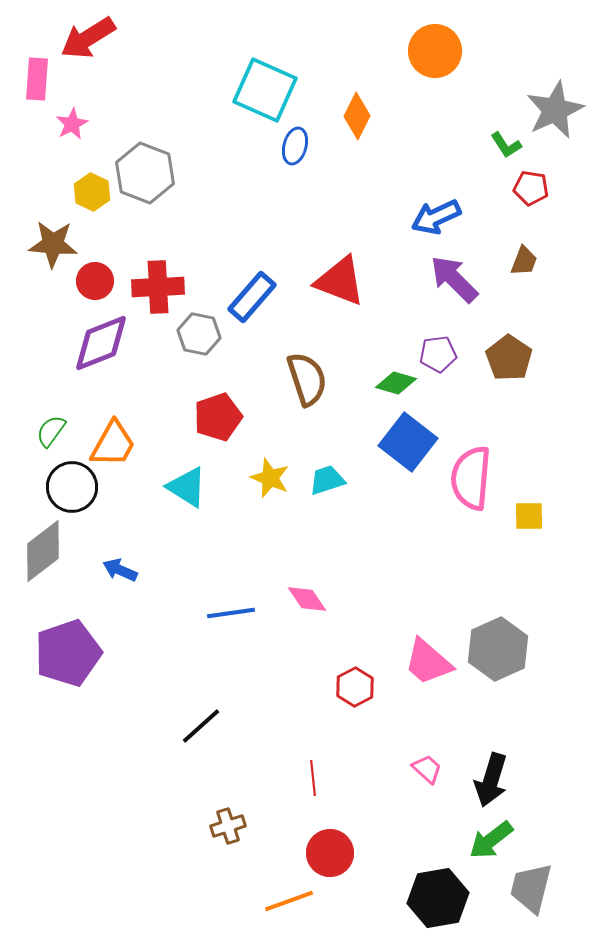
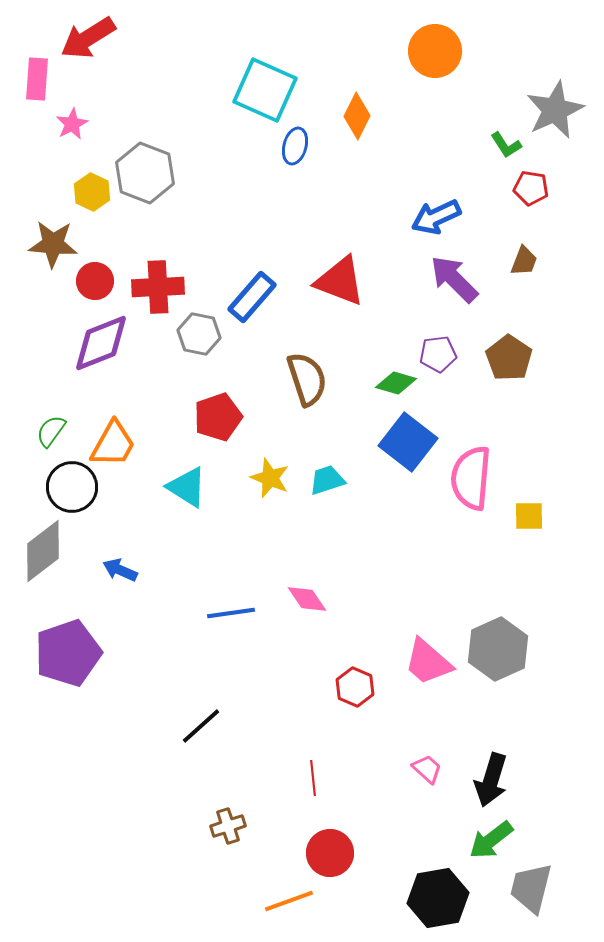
red hexagon at (355, 687): rotated 9 degrees counterclockwise
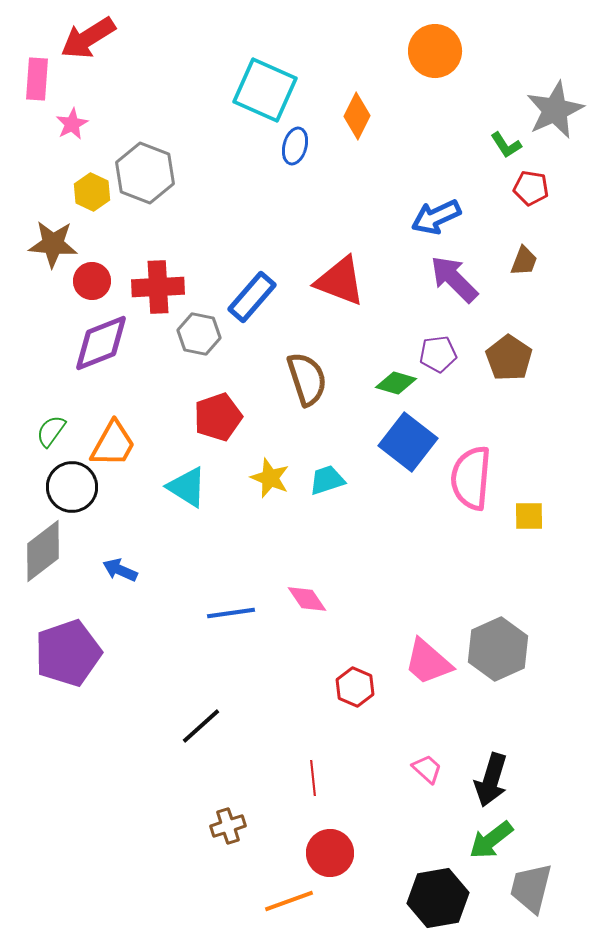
red circle at (95, 281): moved 3 px left
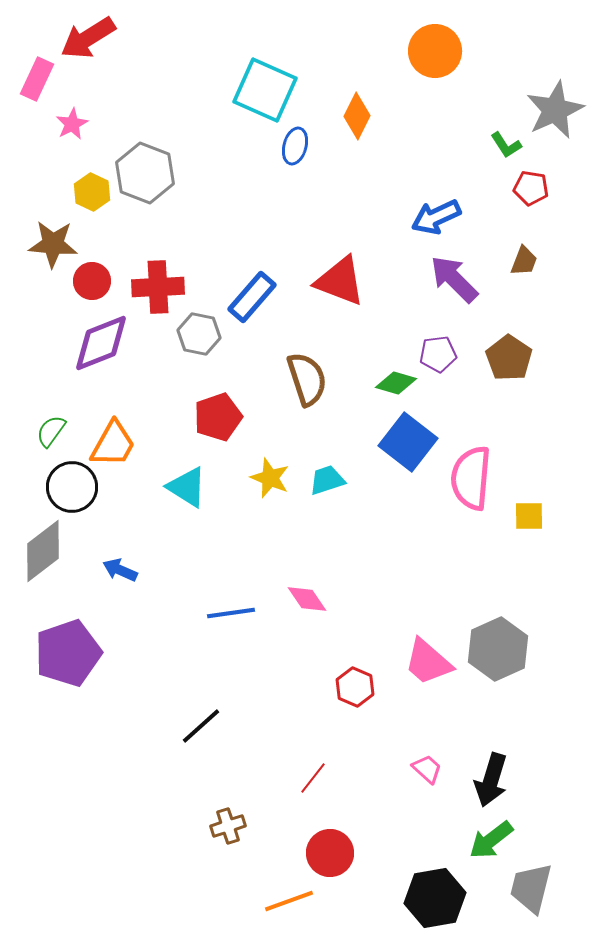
pink rectangle at (37, 79): rotated 21 degrees clockwise
red line at (313, 778): rotated 44 degrees clockwise
black hexagon at (438, 898): moved 3 px left
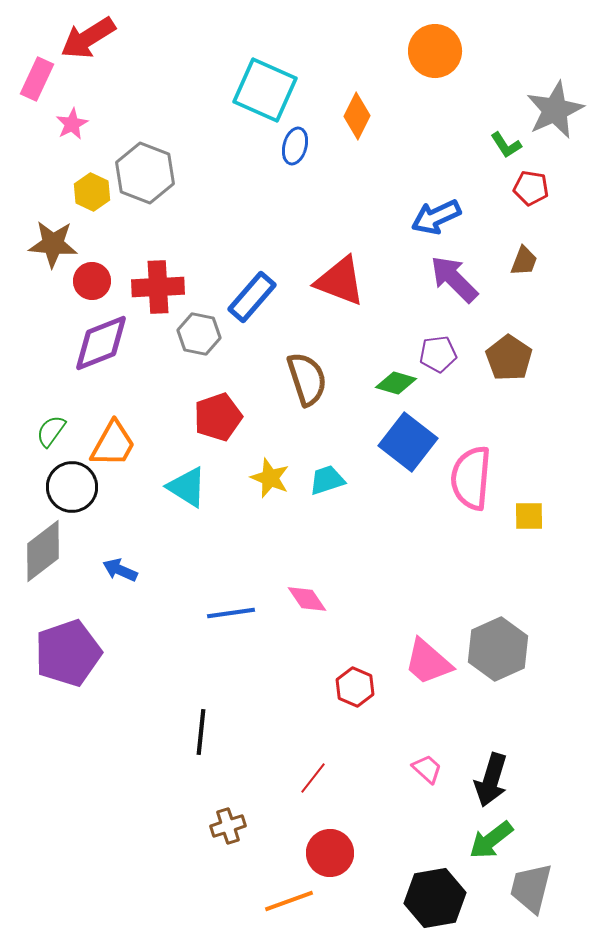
black line at (201, 726): moved 6 px down; rotated 42 degrees counterclockwise
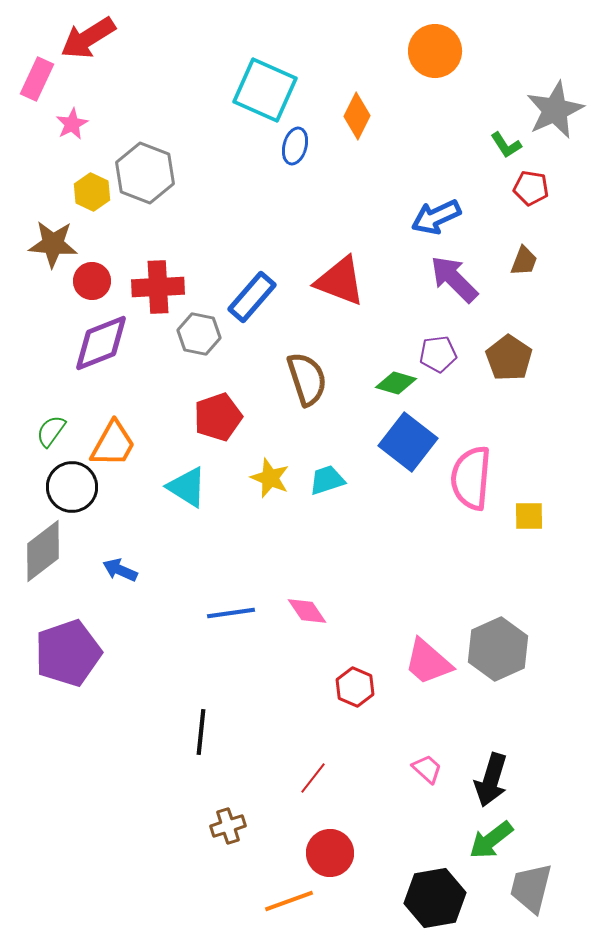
pink diamond at (307, 599): moved 12 px down
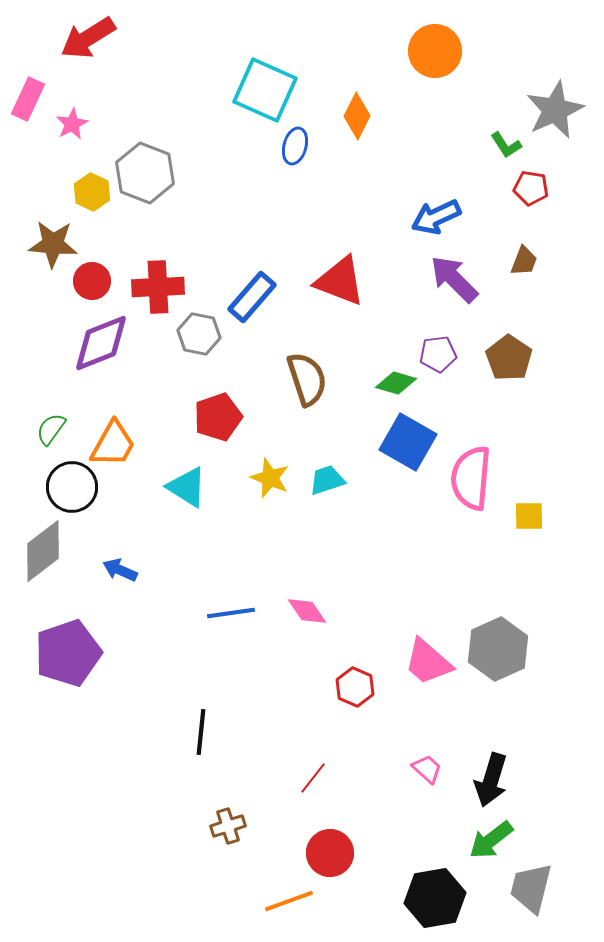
pink rectangle at (37, 79): moved 9 px left, 20 px down
green semicircle at (51, 431): moved 2 px up
blue square at (408, 442): rotated 8 degrees counterclockwise
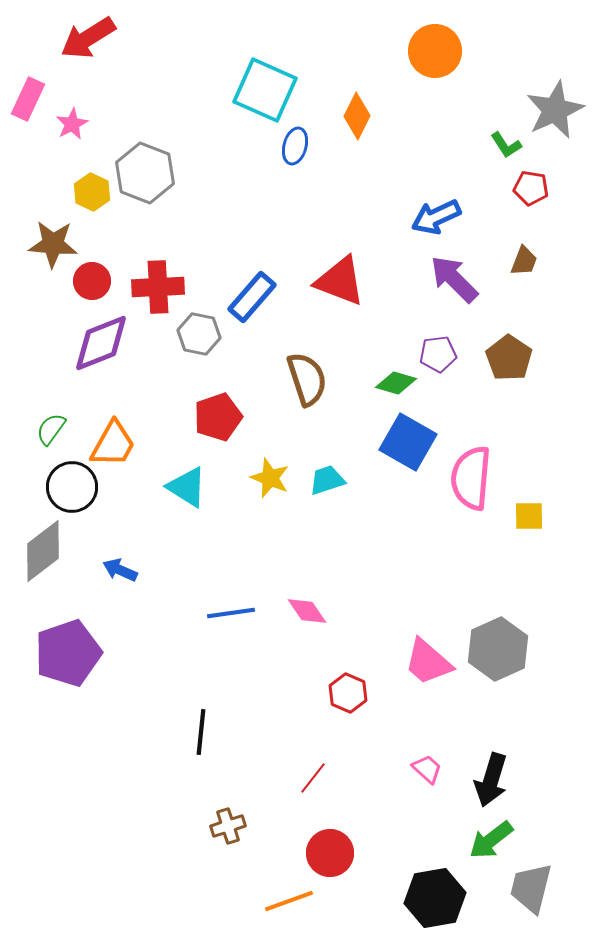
red hexagon at (355, 687): moved 7 px left, 6 px down
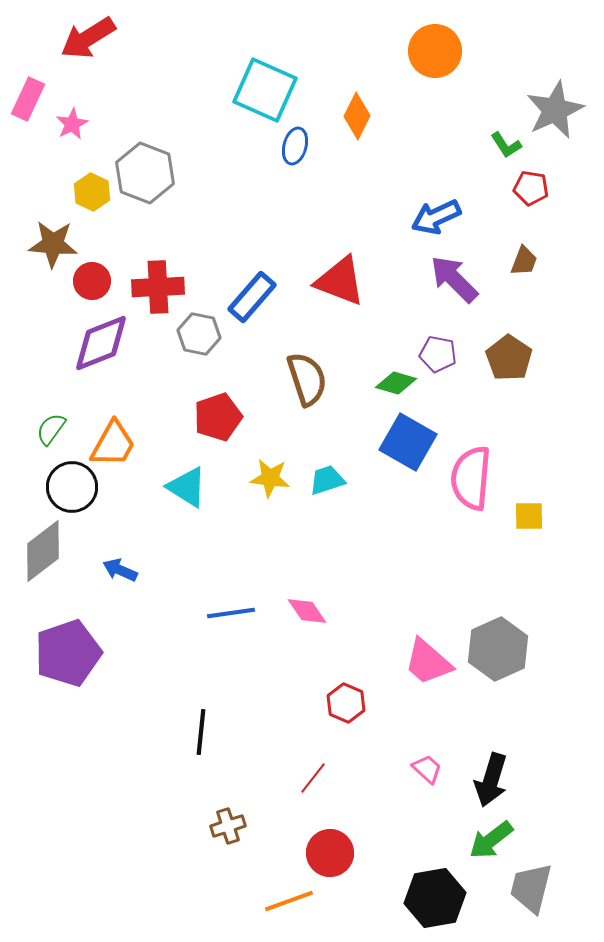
purple pentagon at (438, 354): rotated 18 degrees clockwise
yellow star at (270, 478): rotated 15 degrees counterclockwise
red hexagon at (348, 693): moved 2 px left, 10 px down
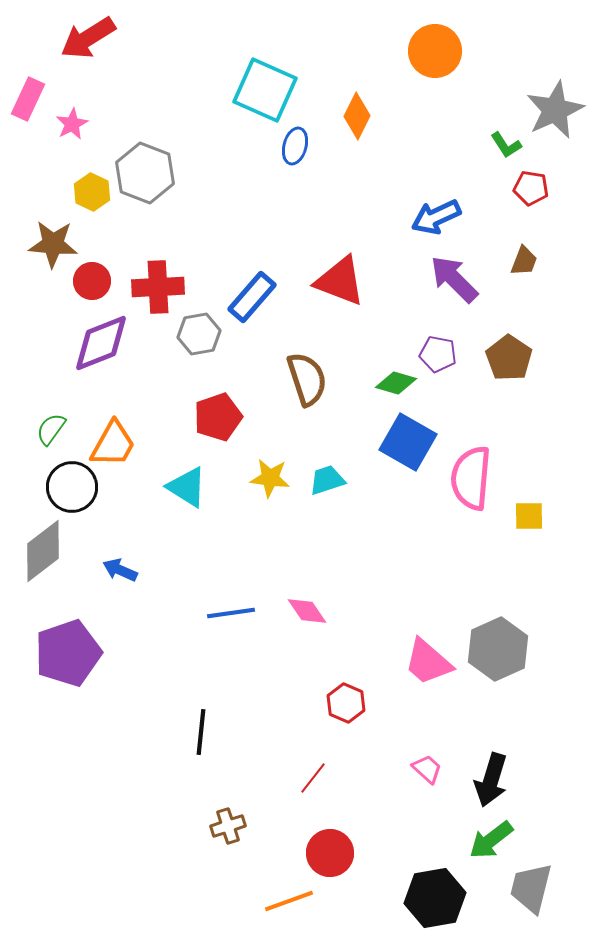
gray hexagon at (199, 334): rotated 21 degrees counterclockwise
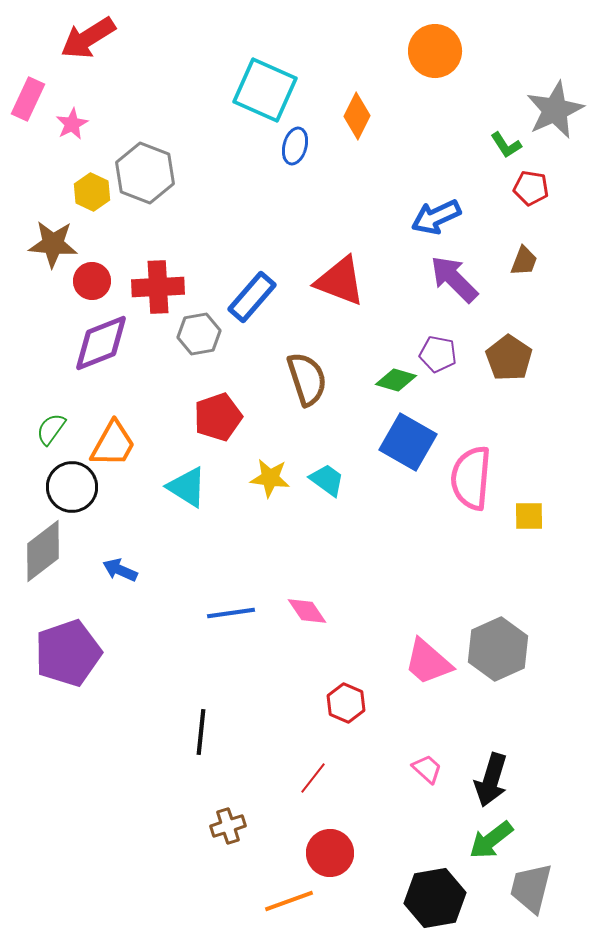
green diamond at (396, 383): moved 3 px up
cyan trapezoid at (327, 480): rotated 54 degrees clockwise
